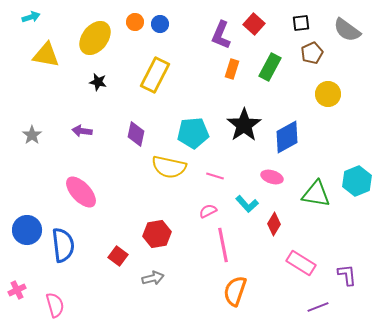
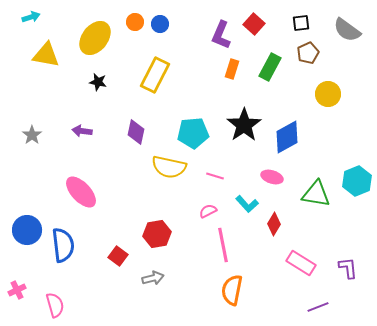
brown pentagon at (312, 53): moved 4 px left
purple diamond at (136, 134): moved 2 px up
purple L-shape at (347, 275): moved 1 px right, 7 px up
orange semicircle at (235, 291): moved 3 px left, 1 px up; rotated 8 degrees counterclockwise
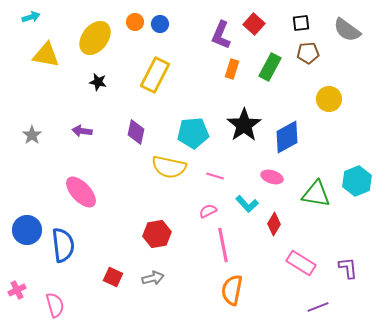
brown pentagon at (308, 53): rotated 20 degrees clockwise
yellow circle at (328, 94): moved 1 px right, 5 px down
red square at (118, 256): moved 5 px left, 21 px down; rotated 12 degrees counterclockwise
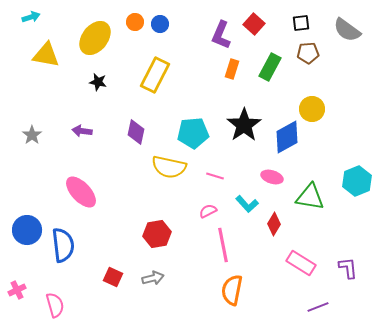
yellow circle at (329, 99): moved 17 px left, 10 px down
green triangle at (316, 194): moved 6 px left, 3 px down
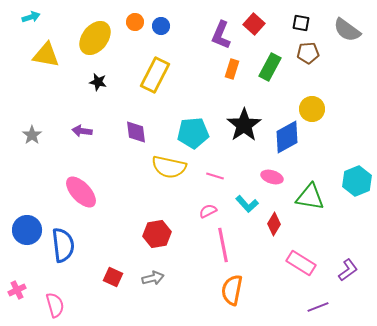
black square at (301, 23): rotated 18 degrees clockwise
blue circle at (160, 24): moved 1 px right, 2 px down
purple diamond at (136, 132): rotated 20 degrees counterclockwise
purple L-shape at (348, 268): moved 2 px down; rotated 60 degrees clockwise
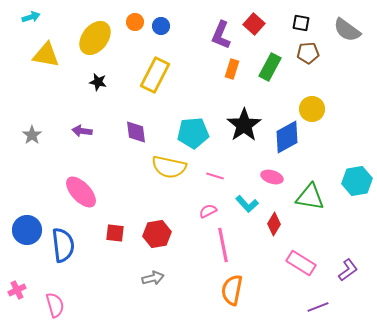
cyan hexagon at (357, 181): rotated 12 degrees clockwise
red square at (113, 277): moved 2 px right, 44 px up; rotated 18 degrees counterclockwise
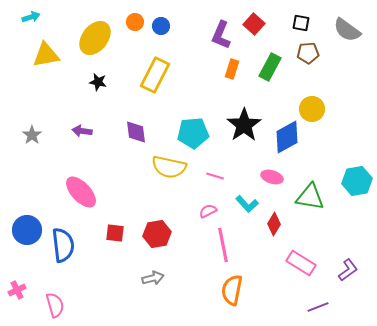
yellow triangle at (46, 55): rotated 20 degrees counterclockwise
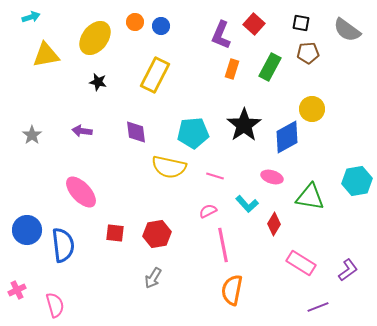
gray arrow at (153, 278): rotated 135 degrees clockwise
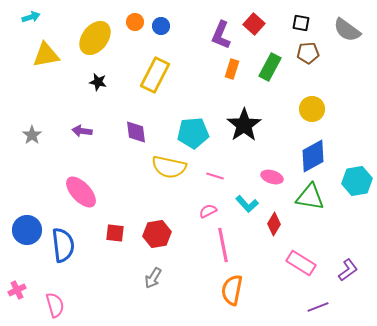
blue diamond at (287, 137): moved 26 px right, 19 px down
